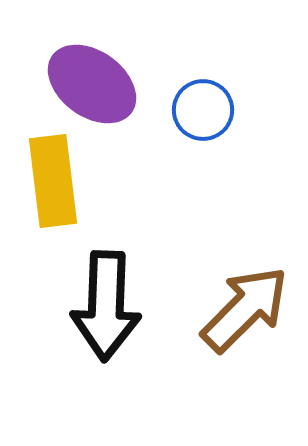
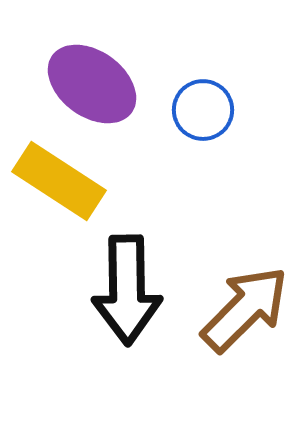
yellow rectangle: moved 6 px right; rotated 50 degrees counterclockwise
black arrow: moved 21 px right, 16 px up; rotated 3 degrees counterclockwise
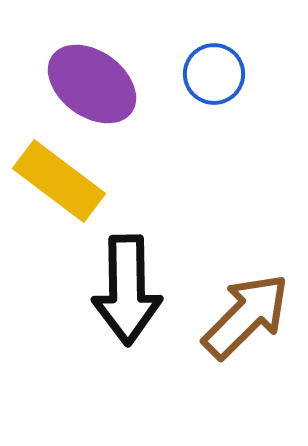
blue circle: moved 11 px right, 36 px up
yellow rectangle: rotated 4 degrees clockwise
brown arrow: moved 1 px right, 7 px down
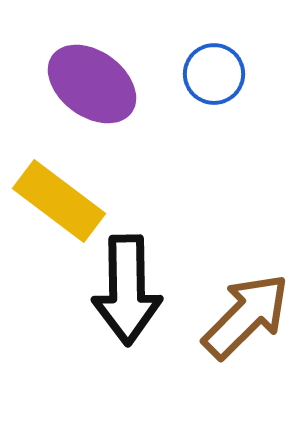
yellow rectangle: moved 20 px down
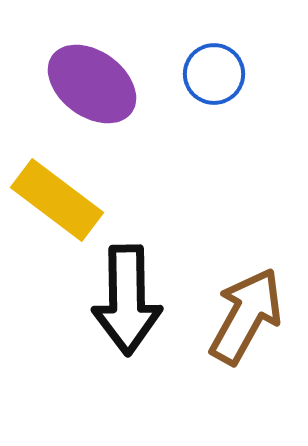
yellow rectangle: moved 2 px left, 1 px up
black arrow: moved 10 px down
brown arrow: rotated 16 degrees counterclockwise
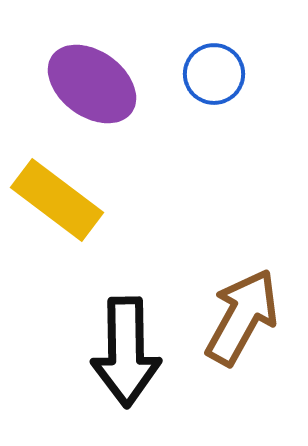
black arrow: moved 1 px left, 52 px down
brown arrow: moved 4 px left, 1 px down
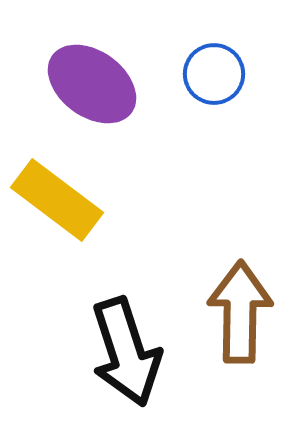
brown arrow: moved 2 px left, 5 px up; rotated 28 degrees counterclockwise
black arrow: rotated 17 degrees counterclockwise
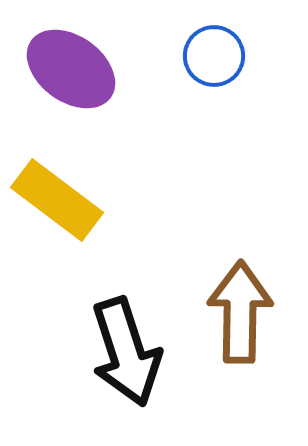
blue circle: moved 18 px up
purple ellipse: moved 21 px left, 15 px up
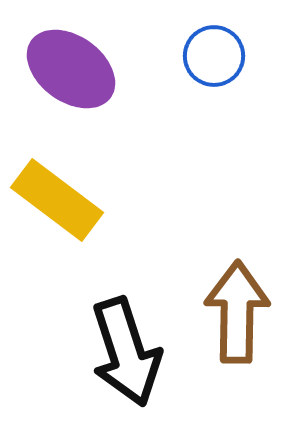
brown arrow: moved 3 px left
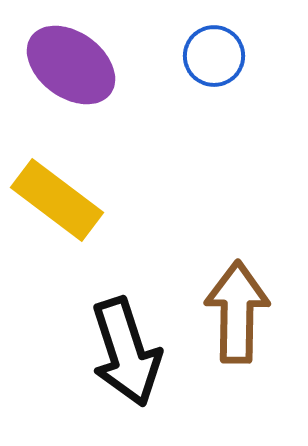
purple ellipse: moved 4 px up
